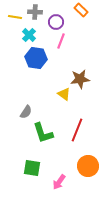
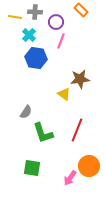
orange circle: moved 1 px right
pink arrow: moved 11 px right, 4 px up
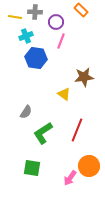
cyan cross: moved 3 px left, 1 px down; rotated 24 degrees clockwise
brown star: moved 4 px right, 2 px up
green L-shape: rotated 75 degrees clockwise
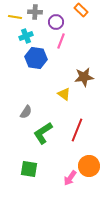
green square: moved 3 px left, 1 px down
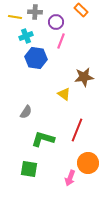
green L-shape: moved 6 px down; rotated 50 degrees clockwise
orange circle: moved 1 px left, 3 px up
pink arrow: rotated 14 degrees counterclockwise
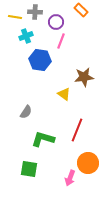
blue hexagon: moved 4 px right, 2 px down
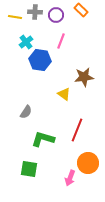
purple circle: moved 7 px up
cyan cross: moved 6 px down; rotated 16 degrees counterclockwise
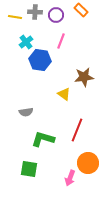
gray semicircle: rotated 48 degrees clockwise
